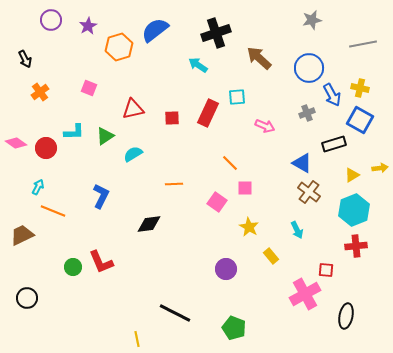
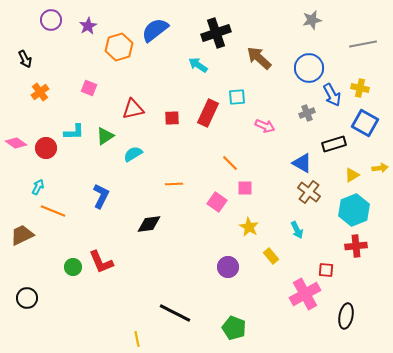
blue square at (360, 120): moved 5 px right, 3 px down
purple circle at (226, 269): moved 2 px right, 2 px up
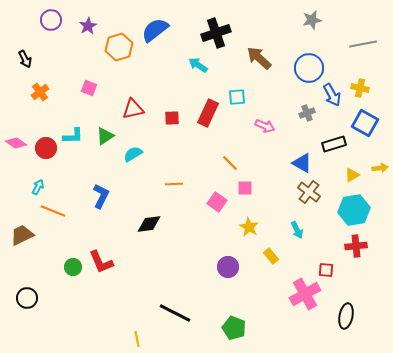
cyan L-shape at (74, 132): moved 1 px left, 4 px down
cyan hexagon at (354, 210): rotated 12 degrees clockwise
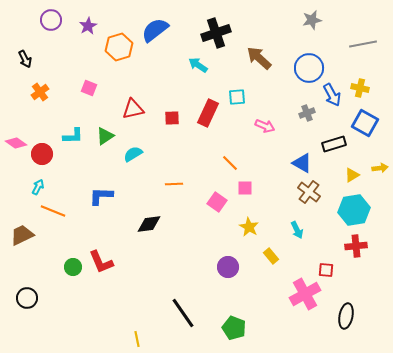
red circle at (46, 148): moved 4 px left, 6 px down
blue L-shape at (101, 196): rotated 115 degrees counterclockwise
black line at (175, 313): moved 8 px right; rotated 28 degrees clockwise
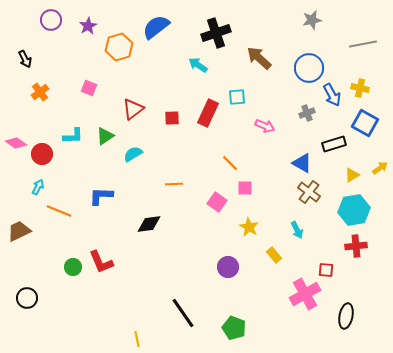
blue semicircle at (155, 30): moved 1 px right, 3 px up
red triangle at (133, 109): rotated 25 degrees counterclockwise
yellow arrow at (380, 168): rotated 28 degrees counterclockwise
orange line at (53, 211): moved 6 px right
brown trapezoid at (22, 235): moved 3 px left, 4 px up
yellow rectangle at (271, 256): moved 3 px right, 1 px up
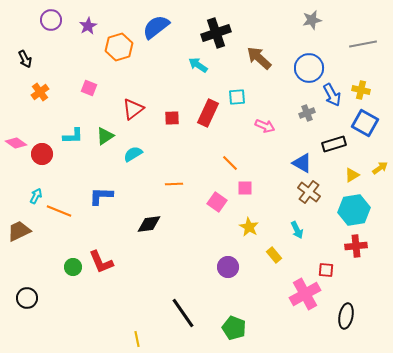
yellow cross at (360, 88): moved 1 px right, 2 px down
cyan arrow at (38, 187): moved 2 px left, 9 px down
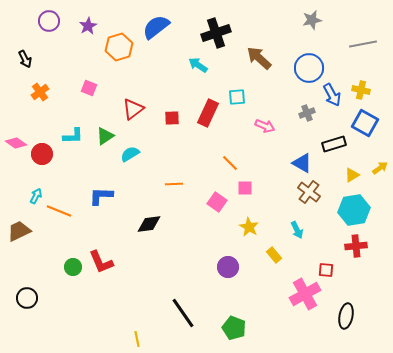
purple circle at (51, 20): moved 2 px left, 1 px down
cyan semicircle at (133, 154): moved 3 px left
